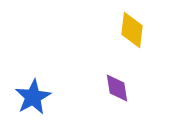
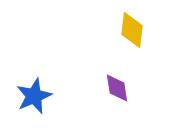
blue star: moved 1 px right, 1 px up; rotated 6 degrees clockwise
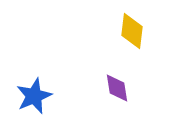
yellow diamond: moved 1 px down
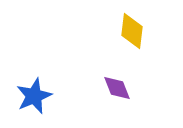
purple diamond: rotated 12 degrees counterclockwise
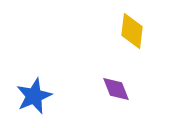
purple diamond: moved 1 px left, 1 px down
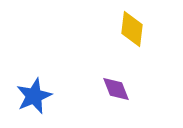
yellow diamond: moved 2 px up
